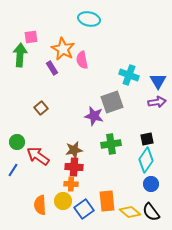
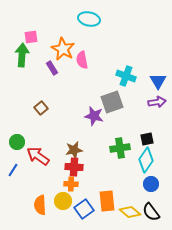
green arrow: moved 2 px right
cyan cross: moved 3 px left, 1 px down
green cross: moved 9 px right, 4 px down
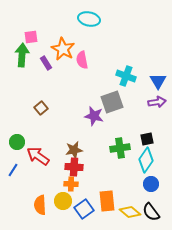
purple rectangle: moved 6 px left, 5 px up
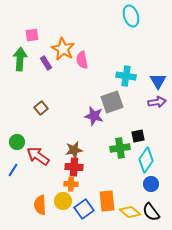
cyan ellipse: moved 42 px right, 3 px up; rotated 60 degrees clockwise
pink square: moved 1 px right, 2 px up
green arrow: moved 2 px left, 4 px down
cyan cross: rotated 12 degrees counterclockwise
black square: moved 9 px left, 3 px up
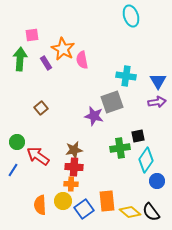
blue circle: moved 6 px right, 3 px up
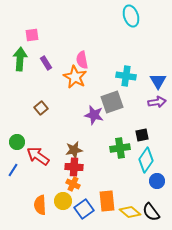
orange star: moved 12 px right, 28 px down
purple star: moved 1 px up
black square: moved 4 px right, 1 px up
orange cross: moved 2 px right; rotated 24 degrees clockwise
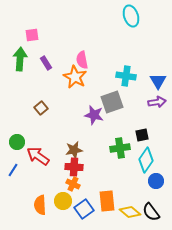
blue circle: moved 1 px left
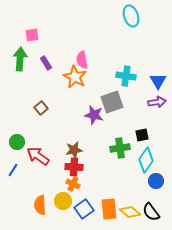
orange rectangle: moved 2 px right, 8 px down
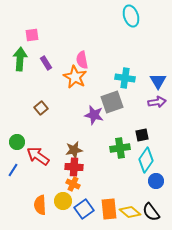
cyan cross: moved 1 px left, 2 px down
